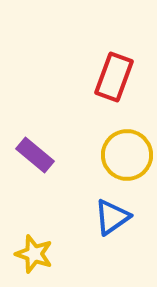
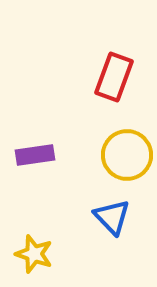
purple rectangle: rotated 48 degrees counterclockwise
blue triangle: rotated 39 degrees counterclockwise
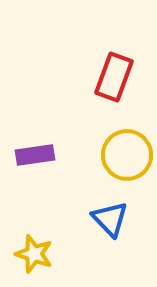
blue triangle: moved 2 px left, 2 px down
